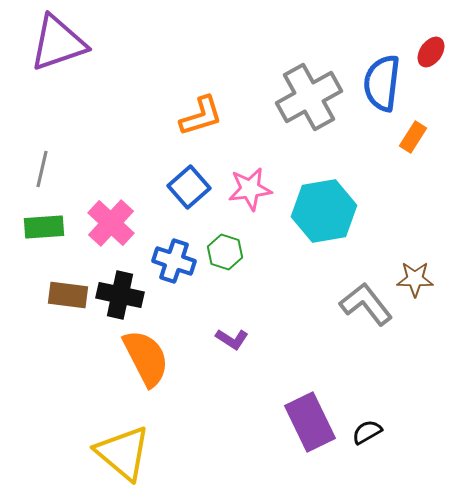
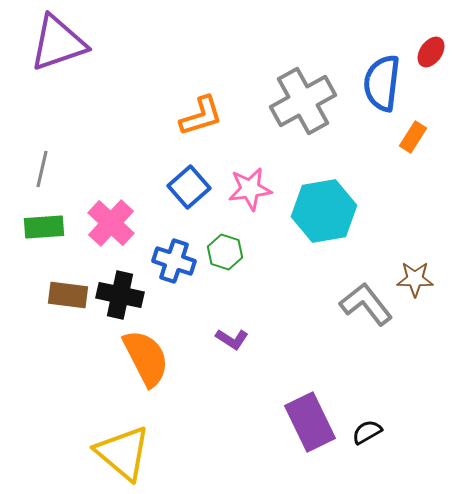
gray cross: moved 6 px left, 4 px down
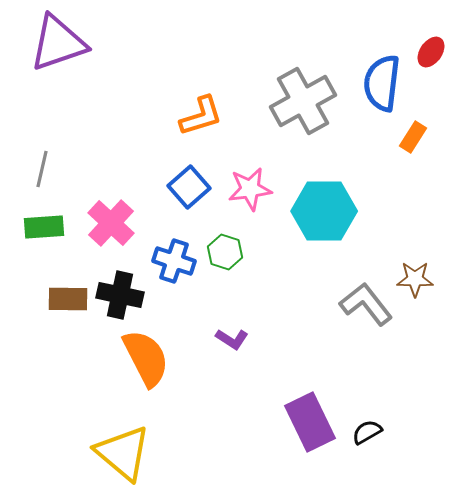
cyan hexagon: rotated 10 degrees clockwise
brown rectangle: moved 4 px down; rotated 6 degrees counterclockwise
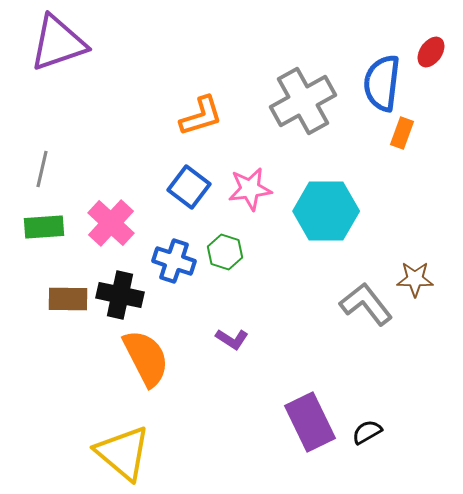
orange rectangle: moved 11 px left, 4 px up; rotated 12 degrees counterclockwise
blue square: rotated 12 degrees counterclockwise
cyan hexagon: moved 2 px right
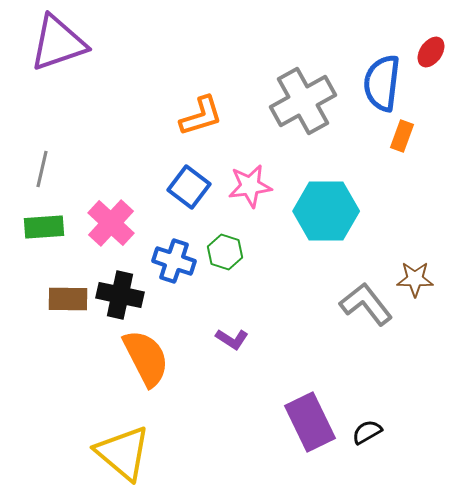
orange rectangle: moved 3 px down
pink star: moved 3 px up
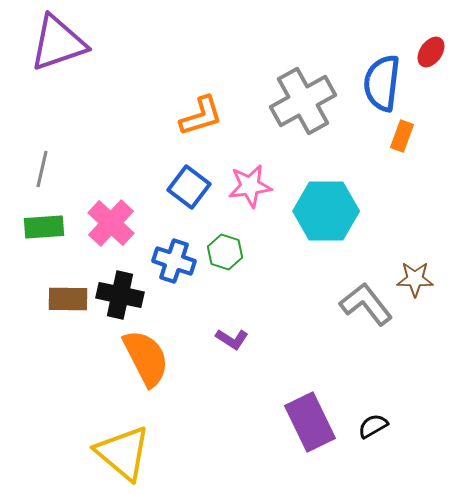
black semicircle: moved 6 px right, 6 px up
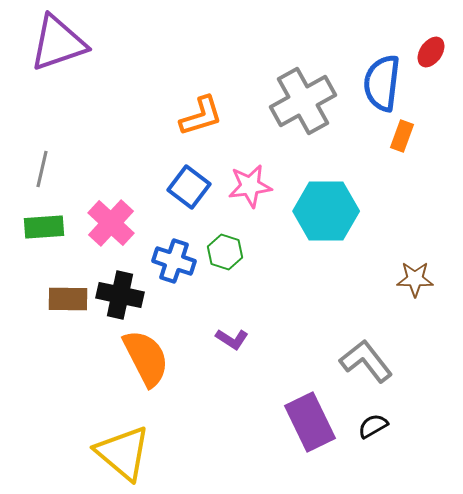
gray L-shape: moved 57 px down
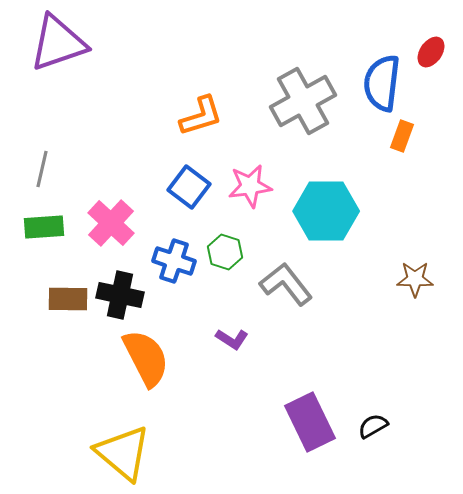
gray L-shape: moved 80 px left, 77 px up
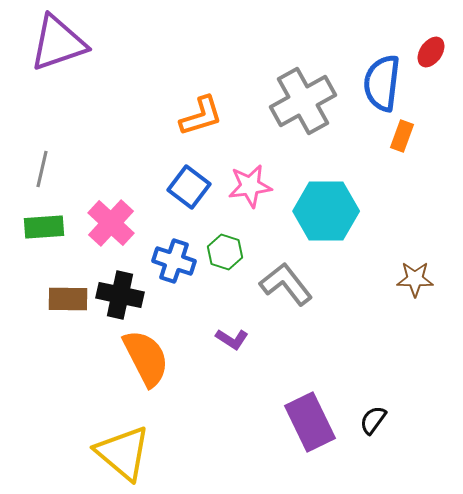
black semicircle: moved 6 px up; rotated 24 degrees counterclockwise
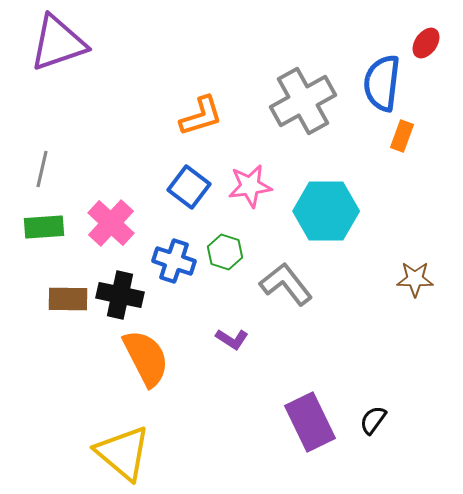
red ellipse: moved 5 px left, 9 px up
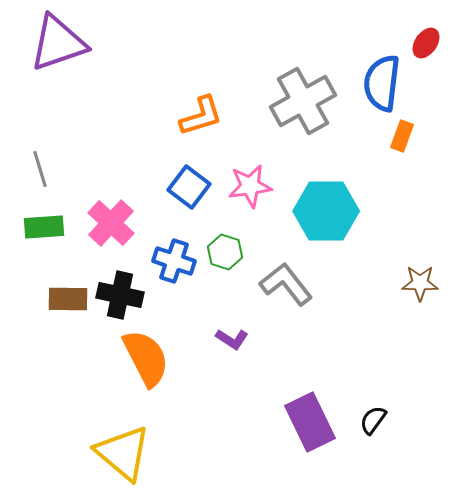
gray line: moved 2 px left; rotated 30 degrees counterclockwise
brown star: moved 5 px right, 4 px down
